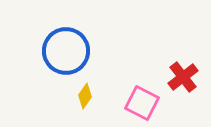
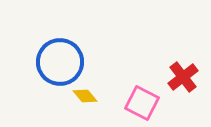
blue circle: moved 6 px left, 11 px down
yellow diamond: rotated 75 degrees counterclockwise
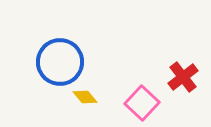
yellow diamond: moved 1 px down
pink square: rotated 16 degrees clockwise
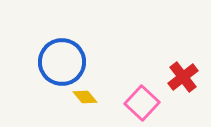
blue circle: moved 2 px right
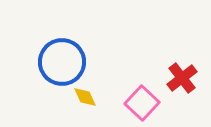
red cross: moved 1 px left, 1 px down
yellow diamond: rotated 15 degrees clockwise
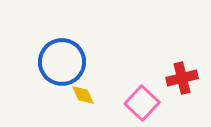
red cross: rotated 24 degrees clockwise
yellow diamond: moved 2 px left, 2 px up
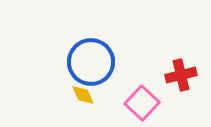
blue circle: moved 29 px right
red cross: moved 1 px left, 3 px up
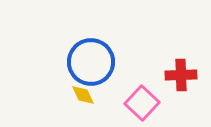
red cross: rotated 12 degrees clockwise
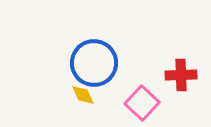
blue circle: moved 3 px right, 1 px down
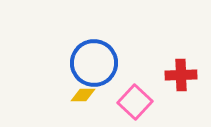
yellow diamond: rotated 65 degrees counterclockwise
pink square: moved 7 px left, 1 px up
